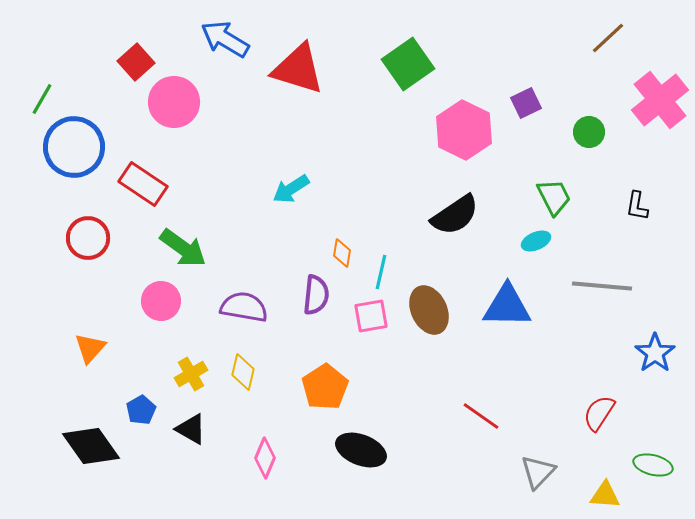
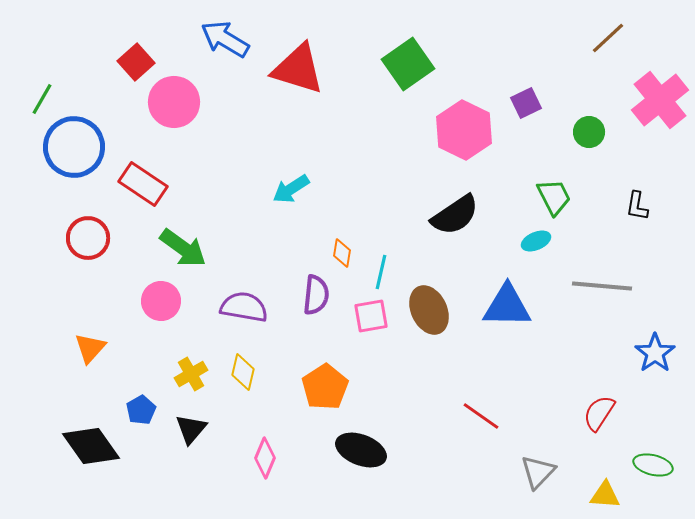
black triangle at (191, 429): rotated 40 degrees clockwise
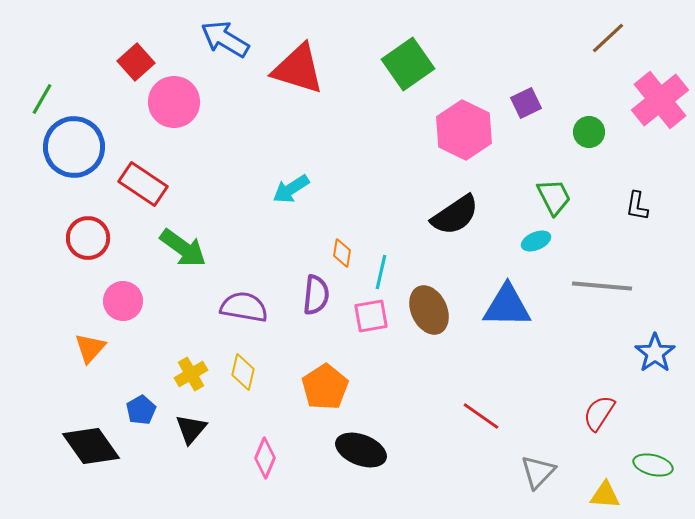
pink circle at (161, 301): moved 38 px left
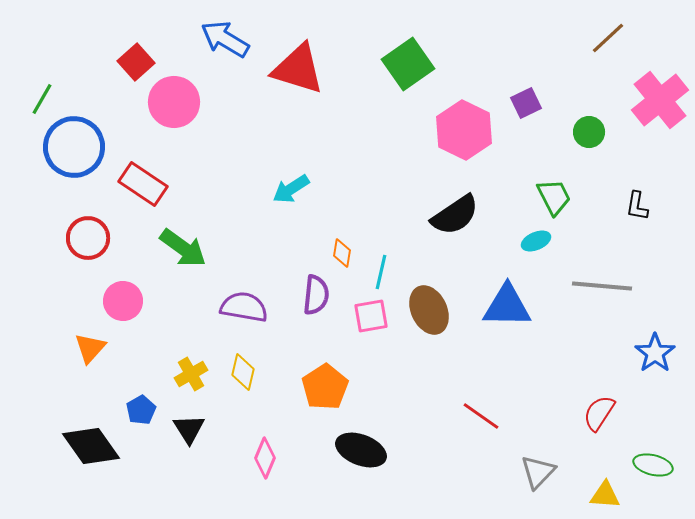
black triangle at (191, 429): moved 2 px left; rotated 12 degrees counterclockwise
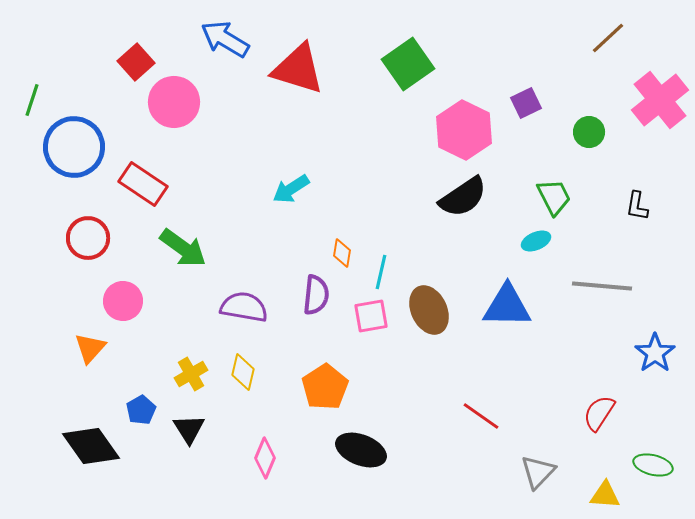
green line at (42, 99): moved 10 px left, 1 px down; rotated 12 degrees counterclockwise
black semicircle at (455, 215): moved 8 px right, 18 px up
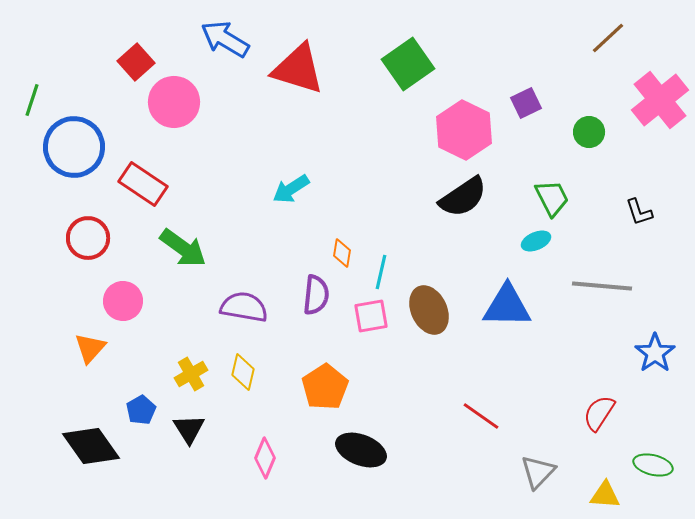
green trapezoid at (554, 197): moved 2 px left, 1 px down
black L-shape at (637, 206): moved 2 px right, 6 px down; rotated 28 degrees counterclockwise
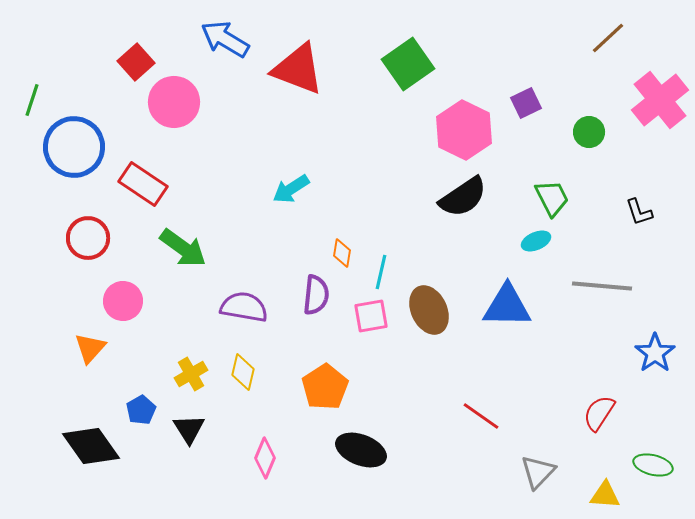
red triangle at (298, 69): rotated 4 degrees clockwise
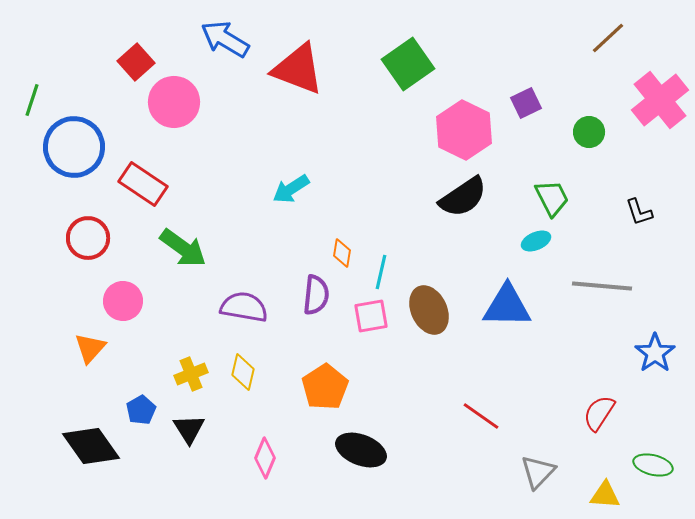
yellow cross at (191, 374): rotated 8 degrees clockwise
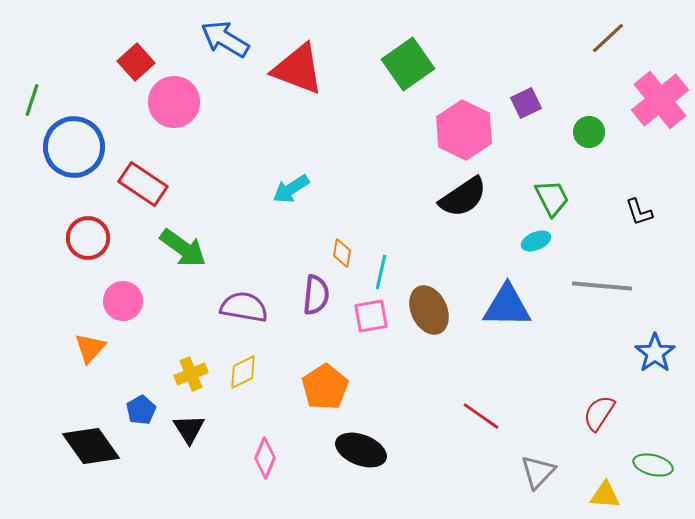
yellow diamond at (243, 372): rotated 51 degrees clockwise
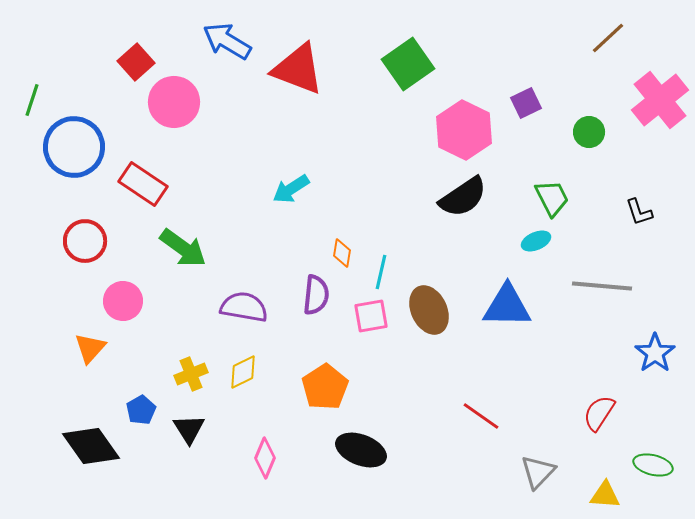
blue arrow at (225, 39): moved 2 px right, 2 px down
red circle at (88, 238): moved 3 px left, 3 px down
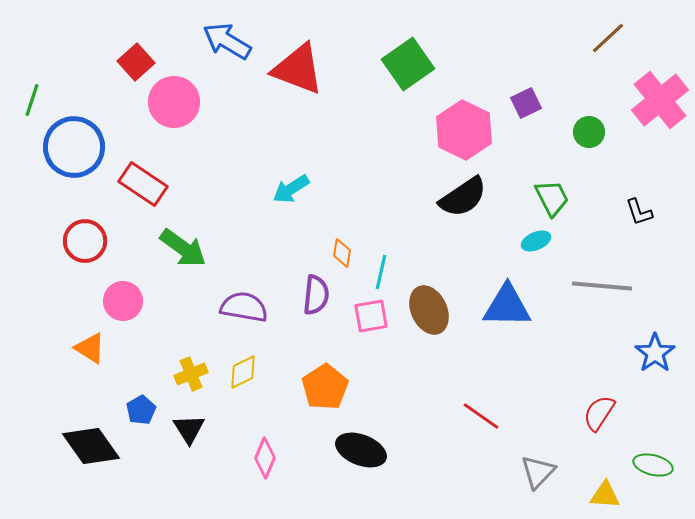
orange triangle at (90, 348): rotated 40 degrees counterclockwise
